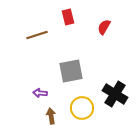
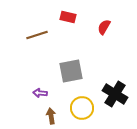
red rectangle: rotated 63 degrees counterclockwise
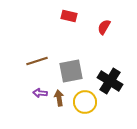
red rectangle: moved 1 px right, 1 px up
brown line: moved 26 px down
black cross: moved 5 px left, 13 px up
yellow circle: moved 3 px right, 6 px up
brown arrow: moved 8 px right, 18 px up
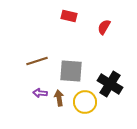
gray square: rotated 15 degrees clockwise
black cross: moved 3 px down
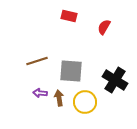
black cross: moved 5 px right, 4 px up
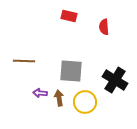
red semicircle: rotated 35 degrees counterclockwise
brown line: moved 13 px left; rotated 20 degrees clockwise
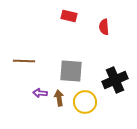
black cross: rotated 35 degrees clockwise
